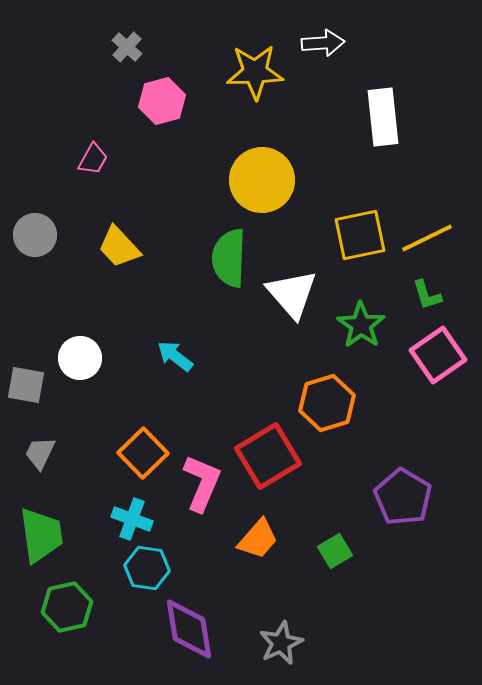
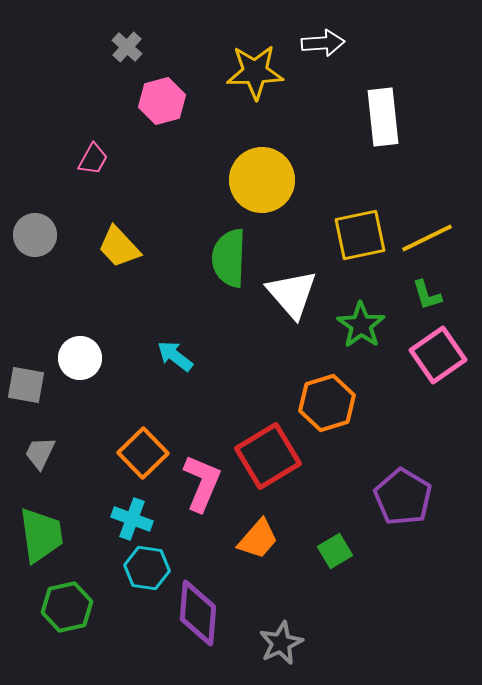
purple diamond: moved 9 px right, 16 px up; rotated 14 degrees clockwise
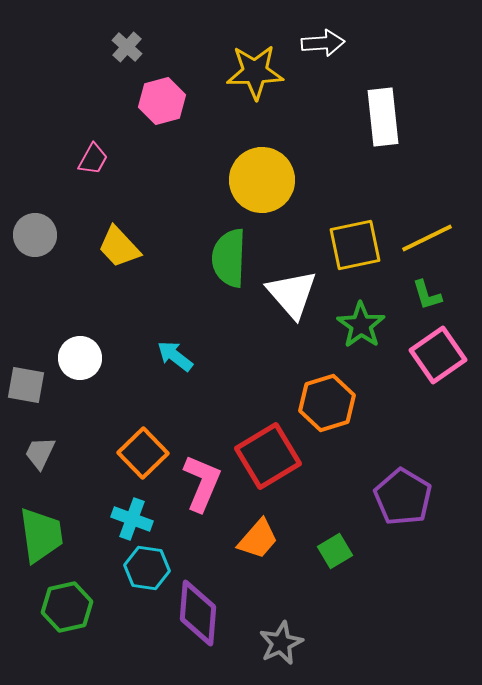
yellow square: moved 5 px left, 10 px down
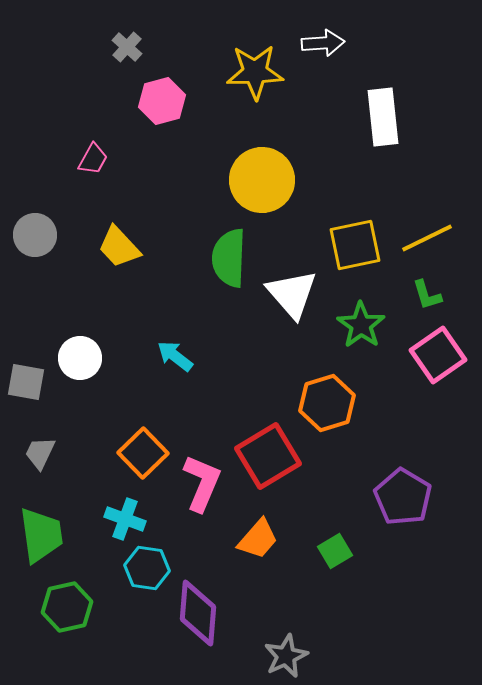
gray square: moved 3 px up
cyan cross: moved 7 px left
gray star: moved 5 px right, 13 px down
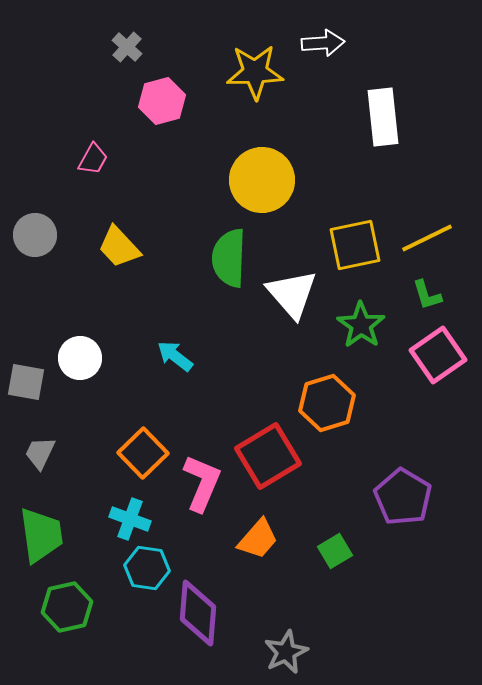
cyan cross: moved 5 px right
gray star: moved 4 px up
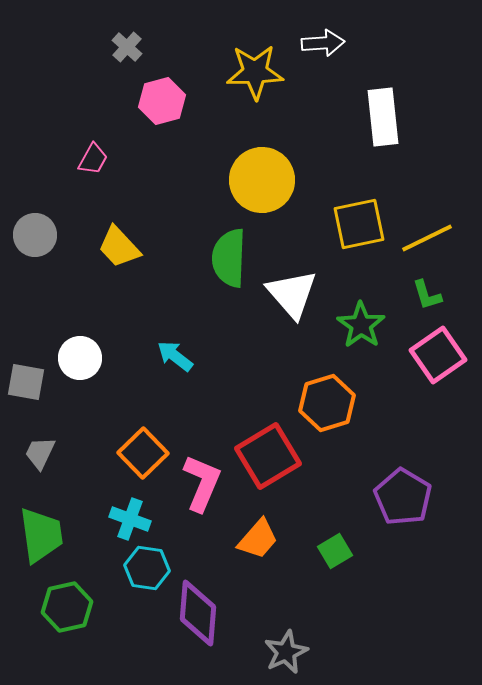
yellow square: moved 4 px right, 21 px up
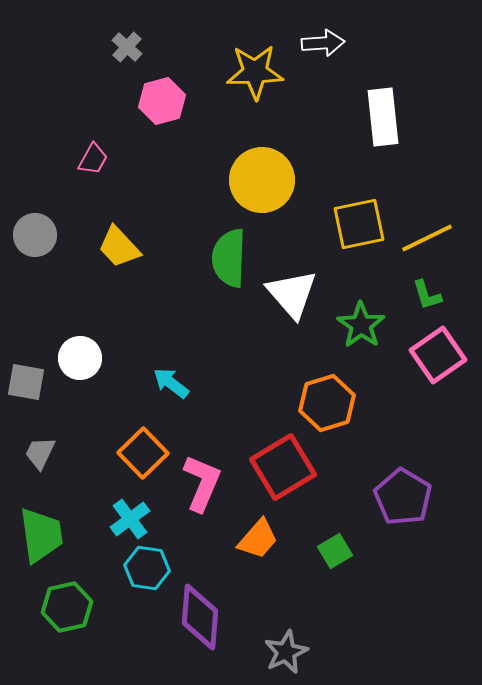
cyan arrow: moved 4 px left, 27 px down
red square: moved 15 px right, 11 px down
cyan cross: rotated 33 degrees clockwise
purple diamond: moved 2 px right, 4 px down
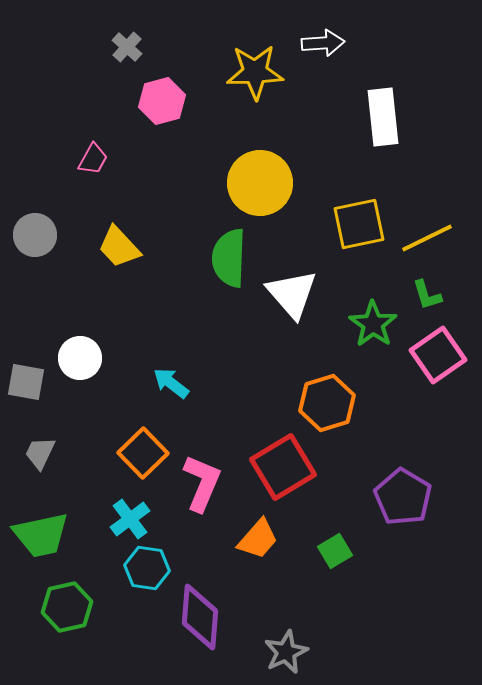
yellow circle: moved 2 px left, 3 px down
green star: moved 12 px right, 1 px up
green trapezoid: rotated 86 degrees clockwise
